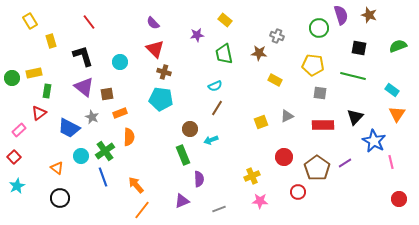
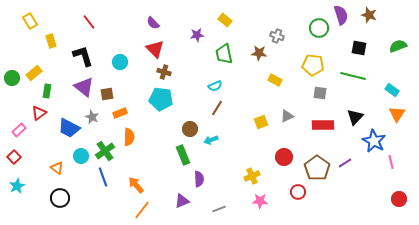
yellow rectangle at (34, 73): rotated 28 degrees counterclockwise
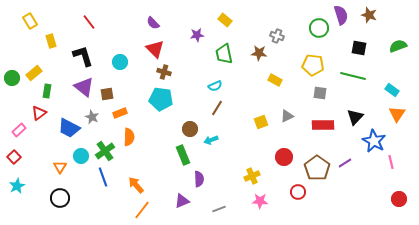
orange triangle at (57, 168): moved 3 px right, 1 px up; rotated 24 degrees clockwise
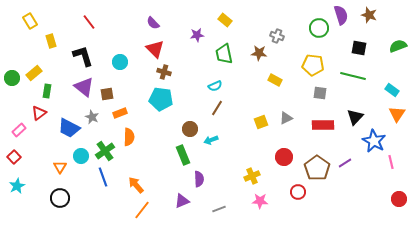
gray triangle at (287, 116): moved 1 px left, 2 px down
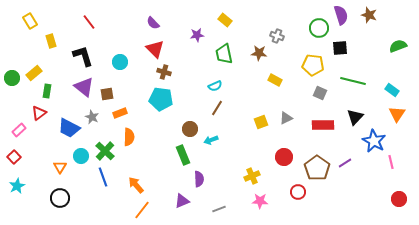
black square at (359, 48): moved 19 px left; rotated 14 degrees counterclockwise
green line at (353, 76): moved 5 px down
gray square at (320, 93): rotated 16 degrees clockwise
green cross at (105, 151): rotated 12 degrees counterclockwise
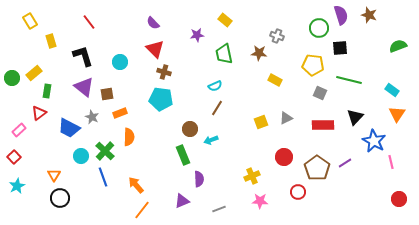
green line at (353, 81): moved 4 px left, 1 px up
orange triangle at (60, 167): moved 6 px left, 8 px down
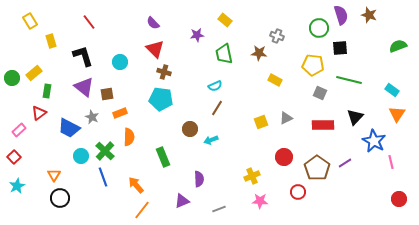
green rectangle at (183, 155): moved 20 px left, 2 px down
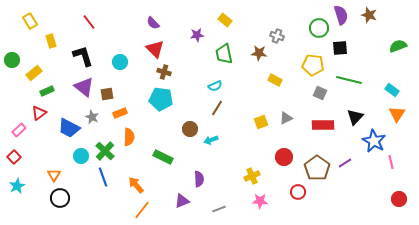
green circle at (12, 78): moved 18 px up
green rectangle at (47, 91): rotated 56 degrees clockwise
green rectangle at (163, 157): rotated 42 degrees counterclockwise
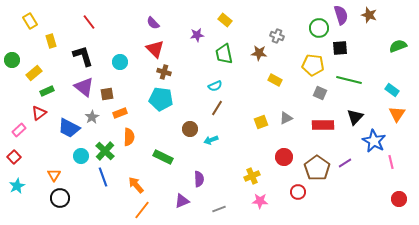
gray star at (92, 117): rotated 16 degrees clockwise
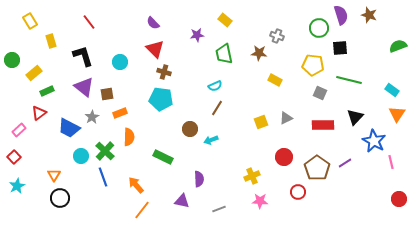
purple triangle at (182, 201): rotated 35 degrees clockwise
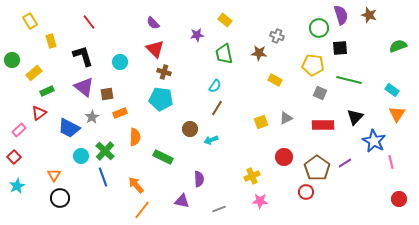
cyan semicircle at (215, 86): rotated 32 degrees counterclockwise
orange semicircle at (129, 137): moved 6 px right
red circle at (298, 192): moved 8 px right
